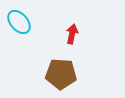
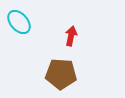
red arrow: moved 1 px left, 2 px down
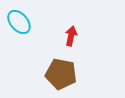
brown pentagon: rotated 8 degrees clockwise
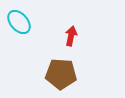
brown pentagon: rotated 8 degrees counterclockwise
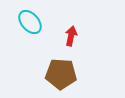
cyan ellipse: moved 11 px right
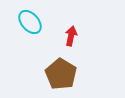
brown pentagon: rotated 28 degrees clockwise
